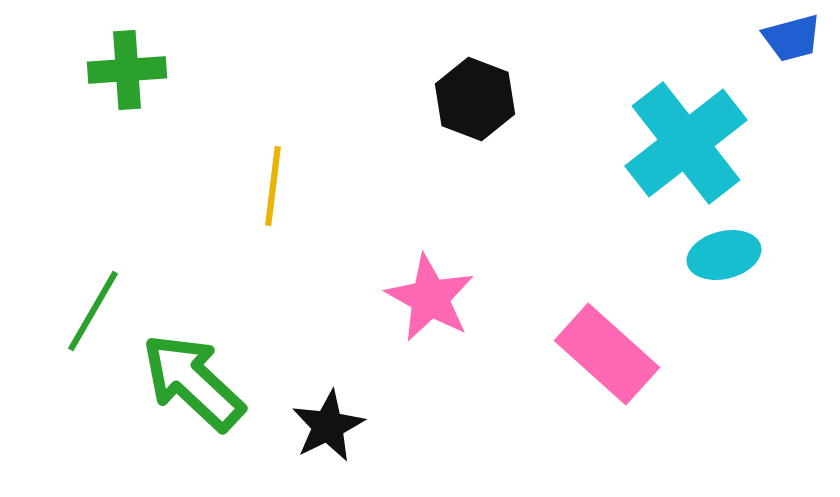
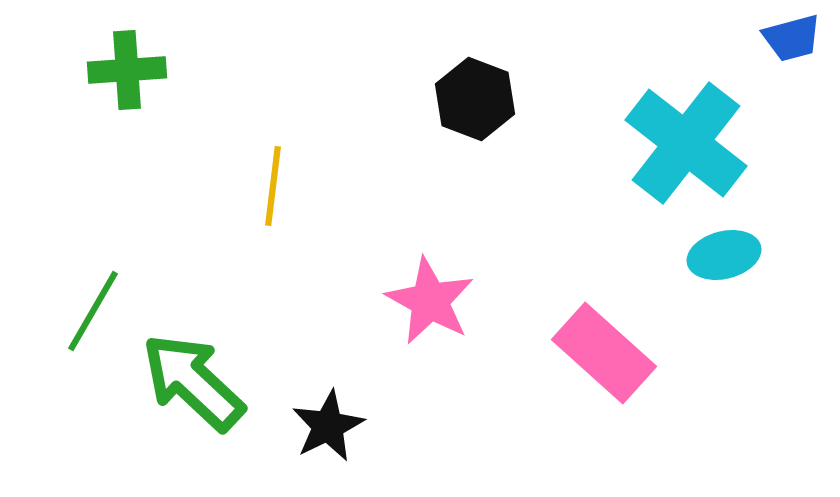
cyan cross: rotated 14 degrees counterclockwise
pink star: moved 3 px down
pink rectangle: moved 3 px left, 1 px up
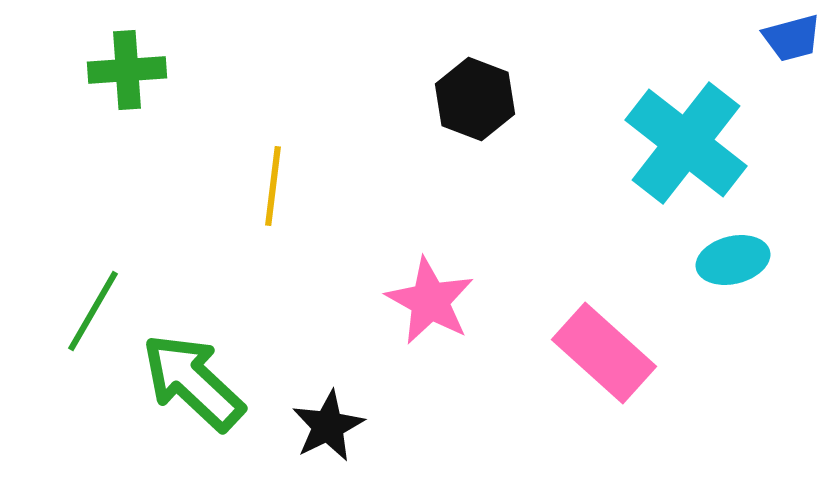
cyan ellipse: moved 9 px right, 5 px down
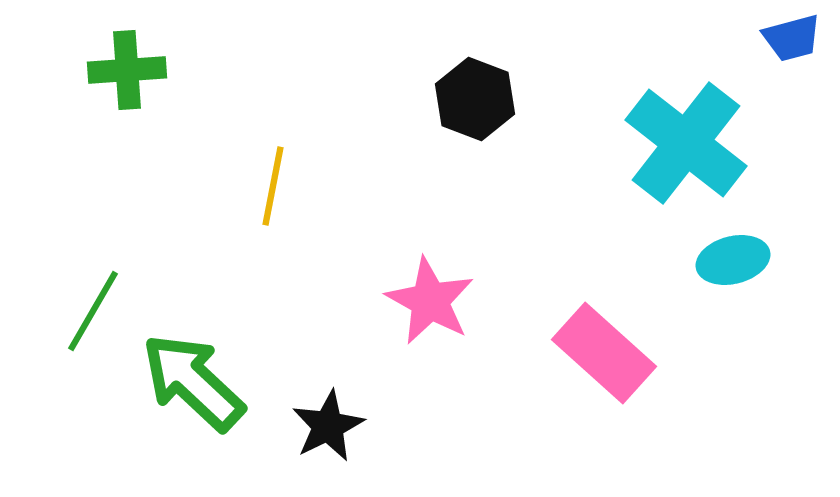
yellow line: rotated 4 degrees clockwise
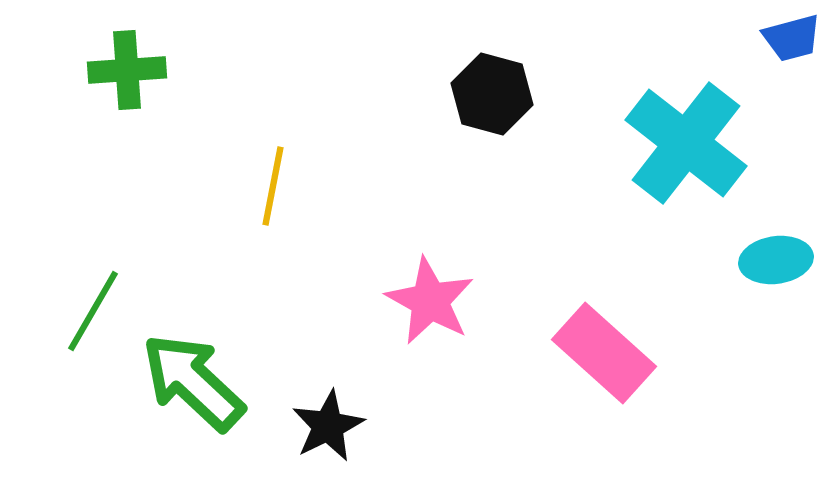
black hexagon: moved 17 px right, 5 px up; rotated 6 degrees counterclockwise
cyan ellipse: moved 43 px right; rotated 6 degrees clockwise
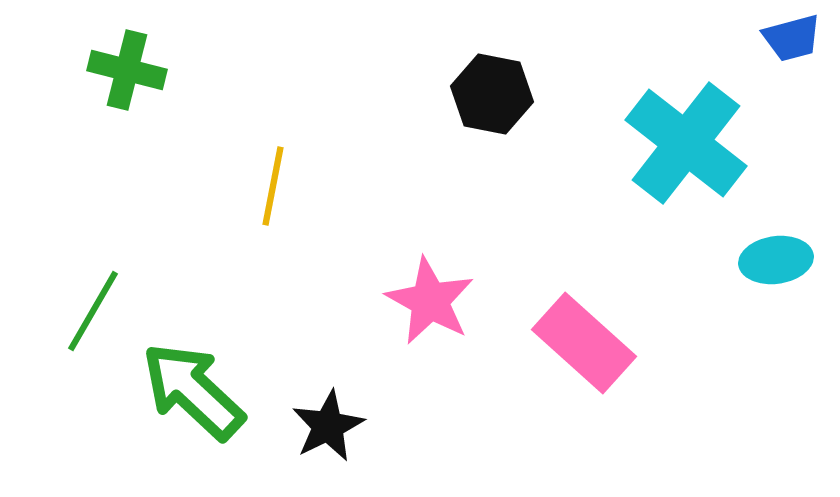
green cross: rotated 18 degrees clockwise
black hexagon: rotated 4 degrees counterclockwise
pink rectangle: moved 20 px left, 10 px up
green arrow: moved 9 px down
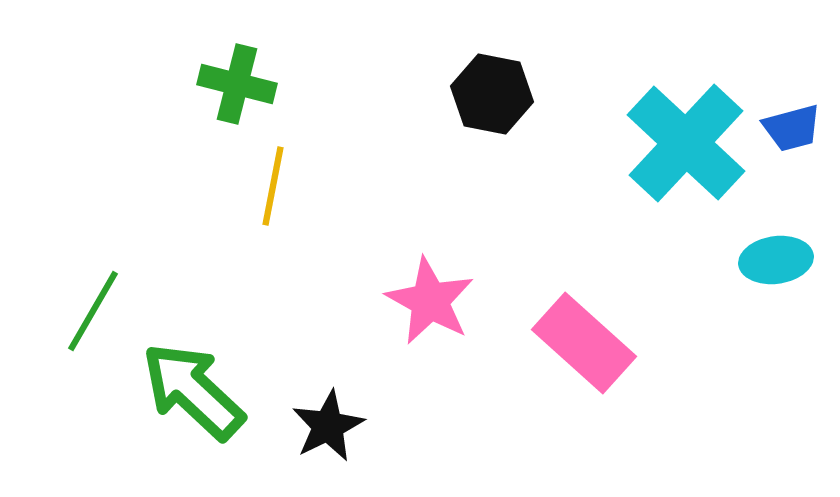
blue trapezoid: moved 90 px down
green cross: moved 110 px right, 14 px down
cyan cross: rotated 5 degrees clockwise
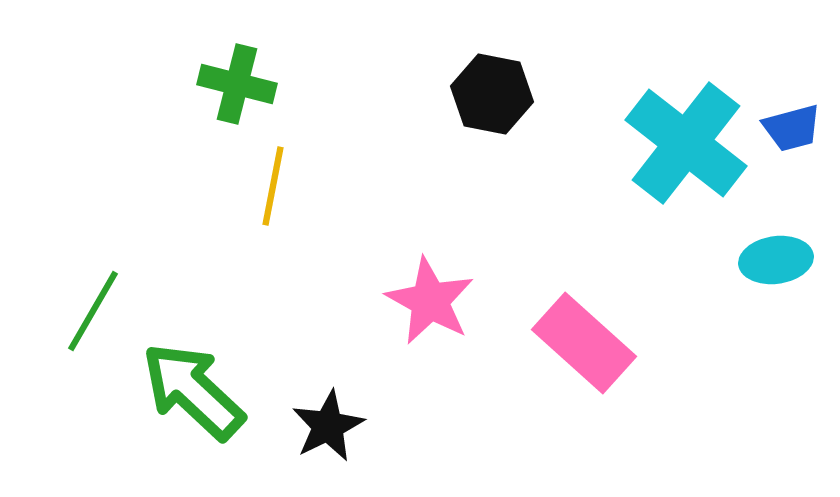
cyan cross: rotated 5 degrees counterclockwise
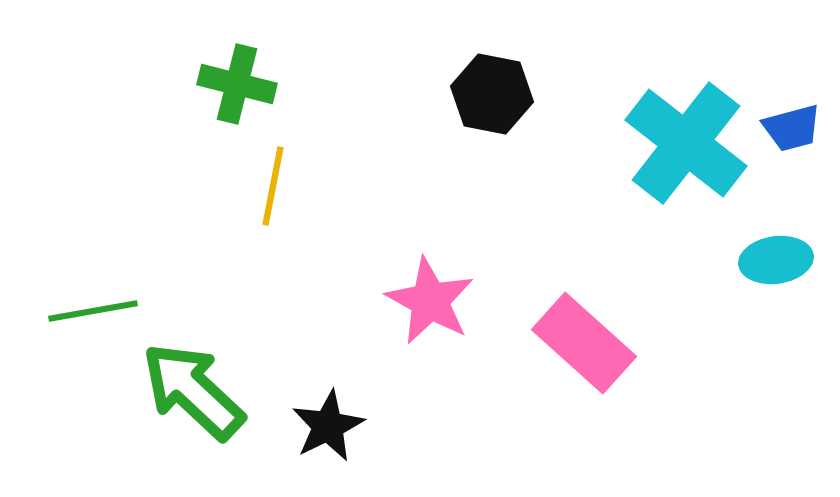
green line: rotated 50 degrees clockwise
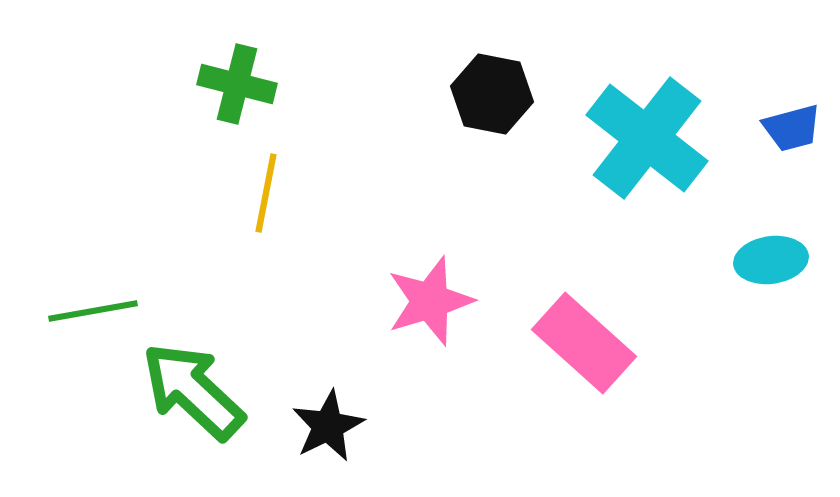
cyan cross: moved 39 px left, 5 px up
yellow line: moved 7 px left, 7 px down
cyan ellipse: moved 5 px left
pink star: rotated 26 degrees clockwise
